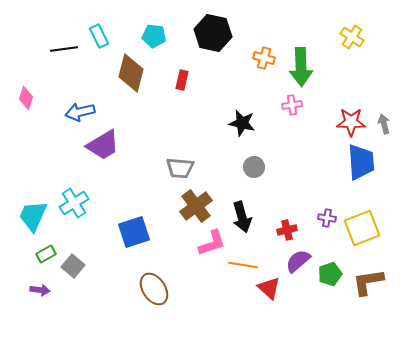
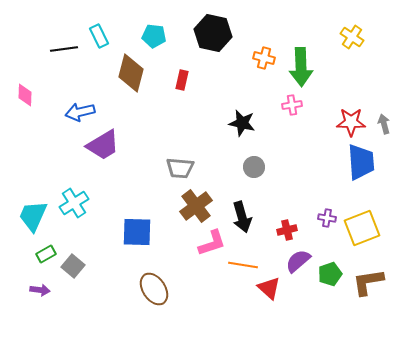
pink diamond: moved 1 px left, 3 px up; rotated 15 degrees counterclockwise
blue square: moved 3 px right; rotated 20 degrees clockwise
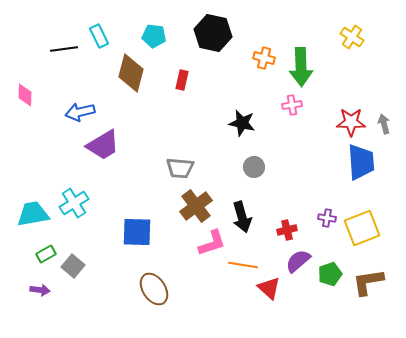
cyan trapezoid: moved 2 px up; rotated 56 degrees clockwise
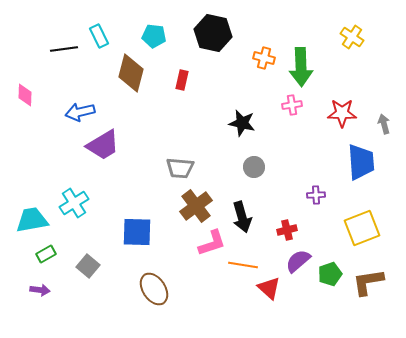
red star: moved 9 px left, 9 px up
cyan trapezoid: moved 1 px left, 6 px down
purple cross: moved 11 px left, 23 px up; rotated 12 degrees counterclockwise
gray square: moved 15 px right
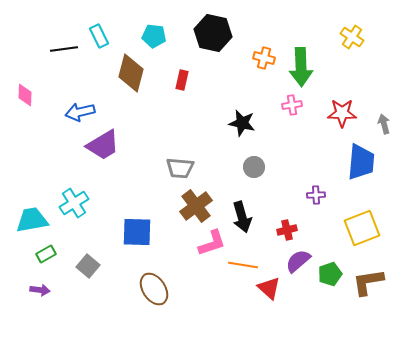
blue trapezoid: rotated 9 degrees clockwise
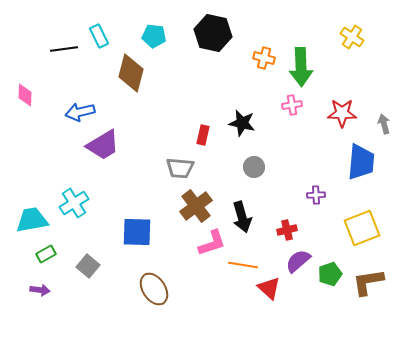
red rectangle: moved 21 px right, 55 px down
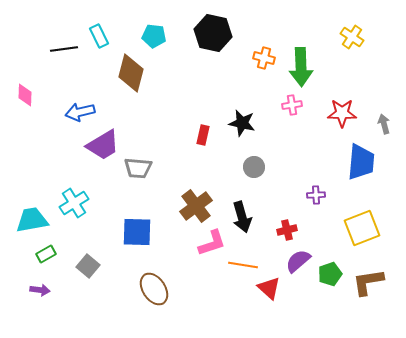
gray trapezoid: moved 42 px left
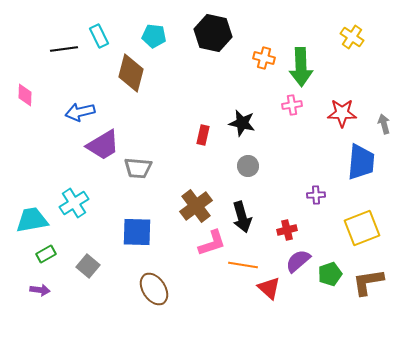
gray circle: moved 6 px left, 1 px up
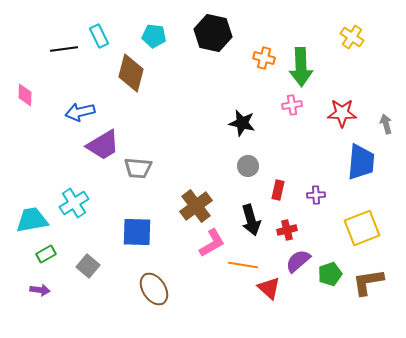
gray arrow: moved 2 px right
red rectangle: moved 75 px right, 55 px down
black arrow: moved 9 px right, 3 px down
pink L-shape: rotated 12 degrees counterclockwise
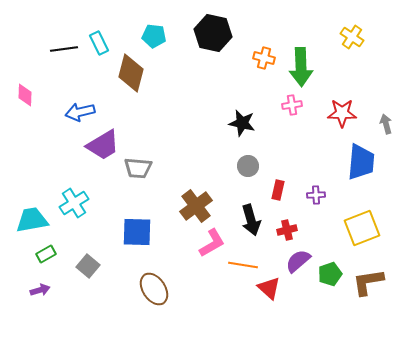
cyan rectangle: moved 7 px down
purple arrow: rotated 24 degrees counterclockwise
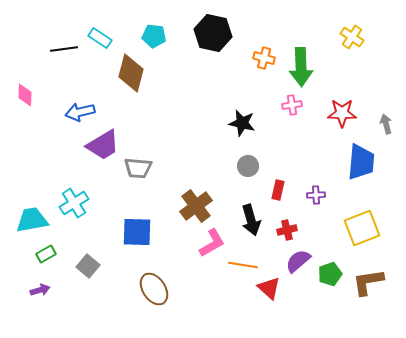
cyan rectangle: moved 1 px right, 5 px up; rotated 30 degrees counterclockwise
